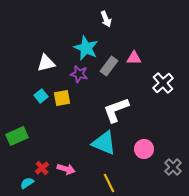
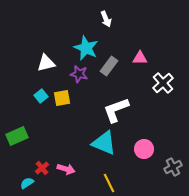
pink triangle: moved 6 px right
gray cross: rotated 18 degrees clockwise
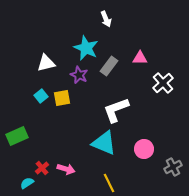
purple star: moved 1 px down; rotated 12 degrees clockwise
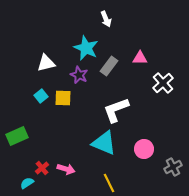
yellow square: moved 1 px right; rotated 12 degrees clockwise
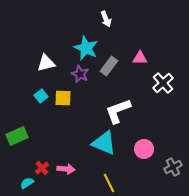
purple star: moved 1 px right, 1 px up
white L-shape: moved 2 px right, 1 px down
pink arrow: rotated 12 degrees counterclockwise
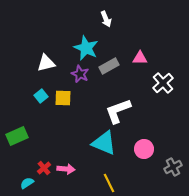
gray rectangle: rotated 24 degrees clockwise
red cross: moved 2 px right
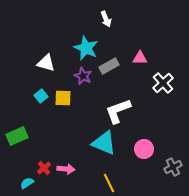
white triangle: rotated 30 degrees clockwise
purple star: moved 3 px right, 2 px down
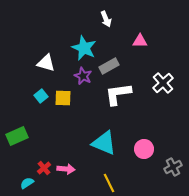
cyan star: moved 2 px left
pink triangle: moved 17 px up
white L-shape: moved 17 px up; rotated 12 degrees clockwise
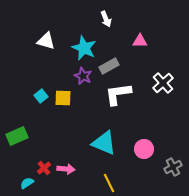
white triangle: moved 22 px up
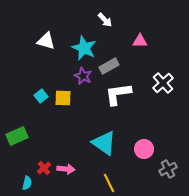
white arrow: moved 1 px left, 1 px down; rotated 21 degrees counterclockwise
cyan triangle: rotated 12 degrees clockwise
gray cross: moved 5 px left, 2 px down
cyan semicircle: rotated 136 degrees clockwise
